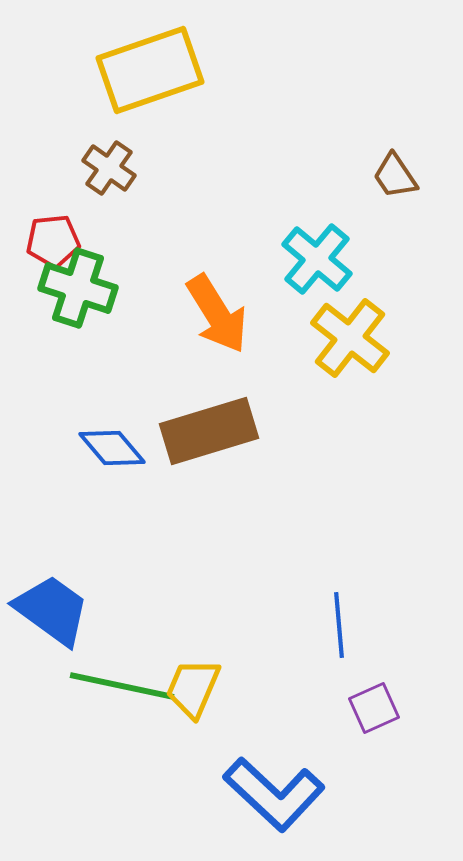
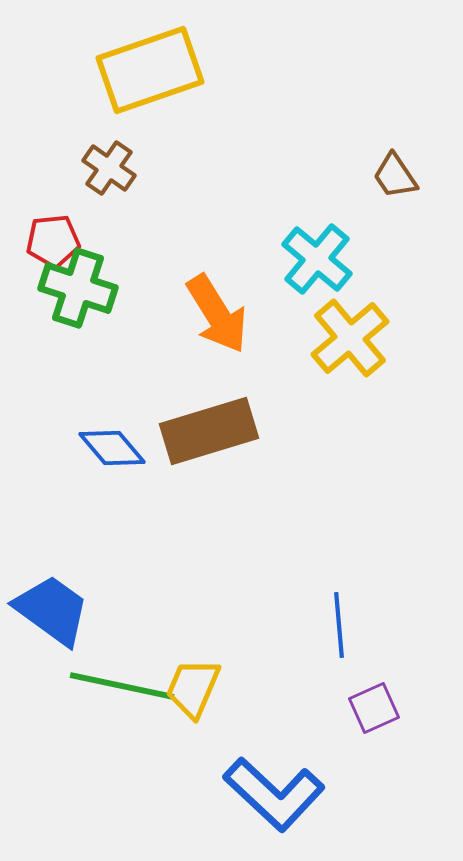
yellow cross: rotated 12 degrees clockwise
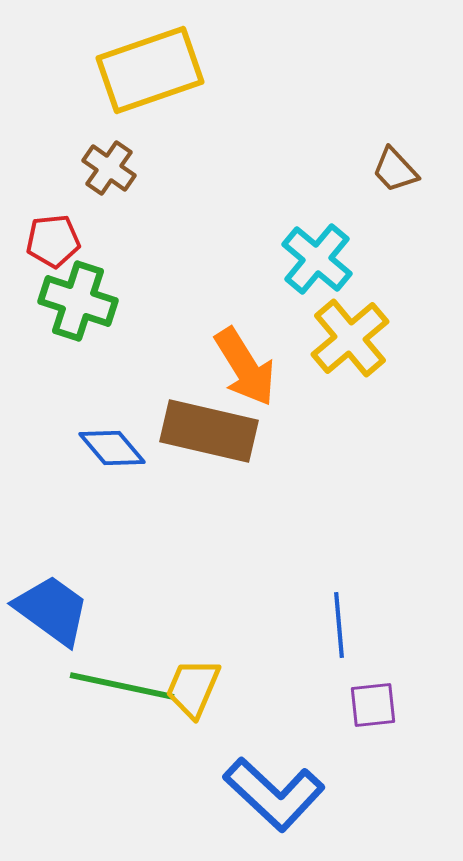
brown trapezoid: moved 6 px up; rotated 9 degrees counterclockwise
green cross: moved 13 px down
orange arrow: moved 28 px right, 53 px down
brown rectangle: rotated 30 degrees clockwise
purple square: moved 1 px left, 3 px up; rotated 18 degrees clockwise
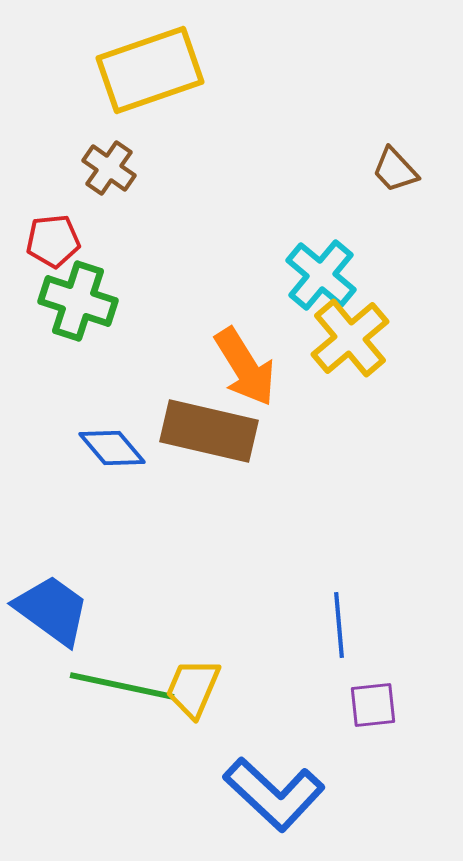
cyan cross: moved 4 px right, 16 px down
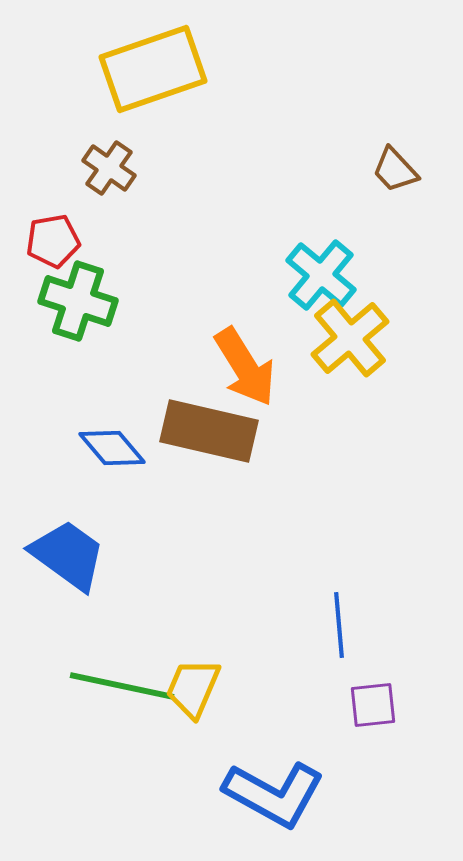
yellow rectangle: moved 3 px right, 1 px up
red pentagon: rotated 4 degrees counterclockwise
blue trapezoid: moved 16 px right, 55 px up
blue L-shape: rotated 14 degrees counterclockwise
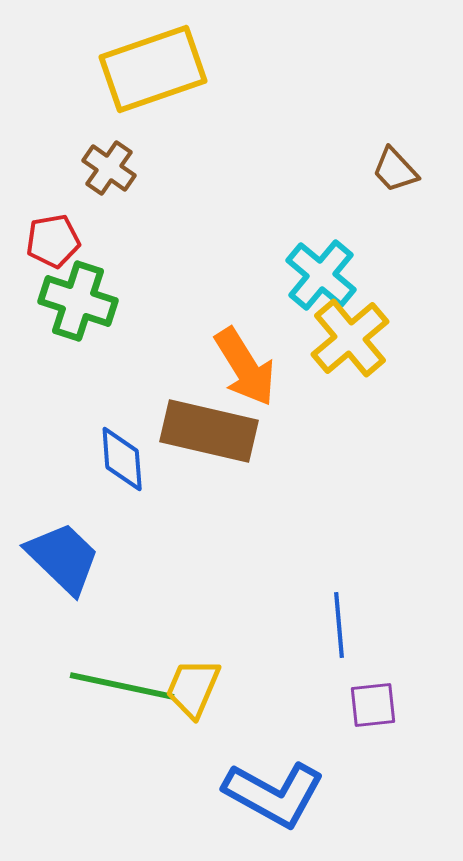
blue diamond: moved 10 px right, 11 px down; rotated 36 degrees clockwise
blue trapezoid: moved 5 px left, 3 px down; rotated 8 degrees clockwise
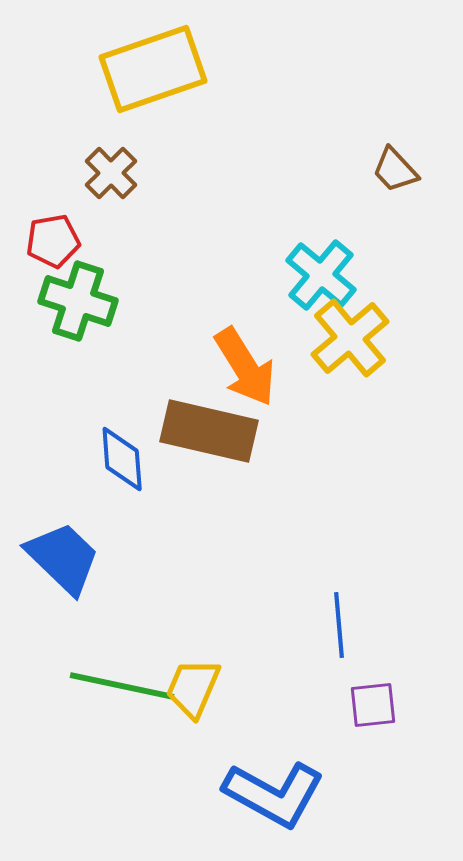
brown cross: moved 2 px right, 5 px down; rotated 10 degrees clockwise
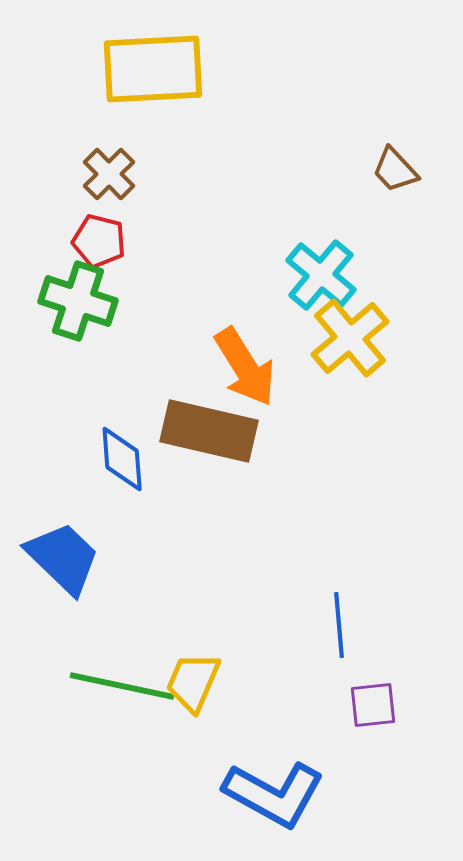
yellow rectangle: rotated 16 degrees clockwise
brown cross: moved 2 px left, 1 px down
red pentagon: moved 46 px right; rotated 24 degrees clockwise
yellow trapezoid: moved 6 px up
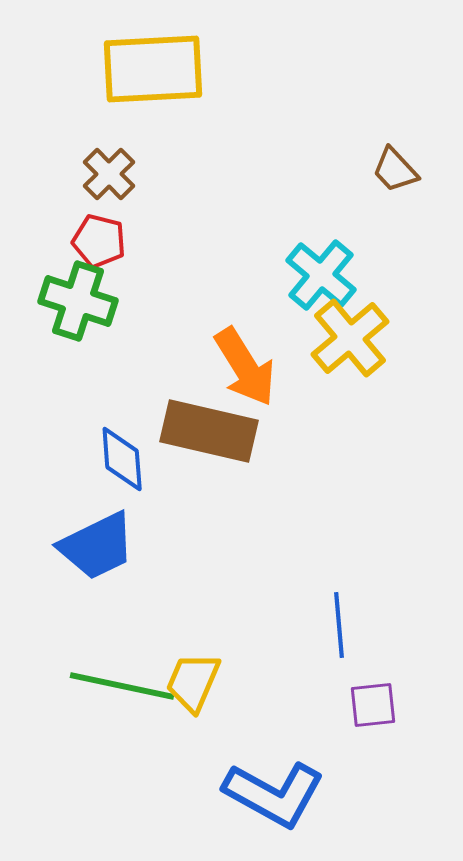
blue trapezoid: moved 34 px right, 12 px up; rotated 110 degrees clockwise
